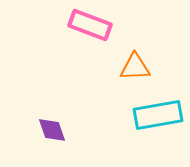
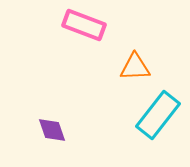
pink rectangle: moved 6 px left
cyan rectangle: rotated 42 degrees counterclockwise
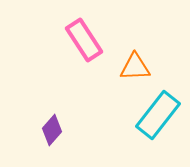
pink rectangle: moved 15 px down; rotated 36 degrees clockwise
purple diamond: rotated 60 degrees clockwise
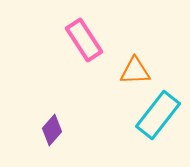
orange triangle: moved 4 px down
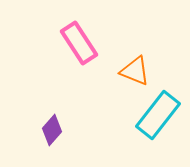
pink rectangle: moved 5 px left, 3 px down
orange triangle: rotated 24 degrees clockwise
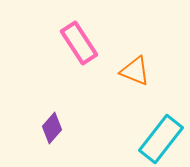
cyan rectangle: moved 3 px right, 24 px down
purple diamond: moved 2 px up
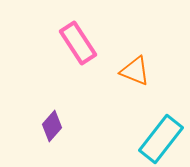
pink rectangle: moved 1 px left
purple diamond: moved 2 px up
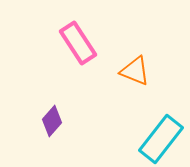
purple diamond: moved 5 px up
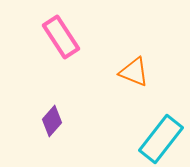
pink rectangle: moved 17 px left, 6 px up
orange triangle: moved 1 px left, 1 px down
